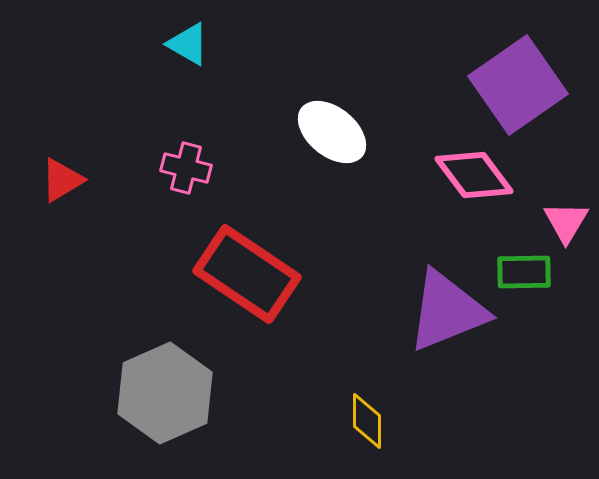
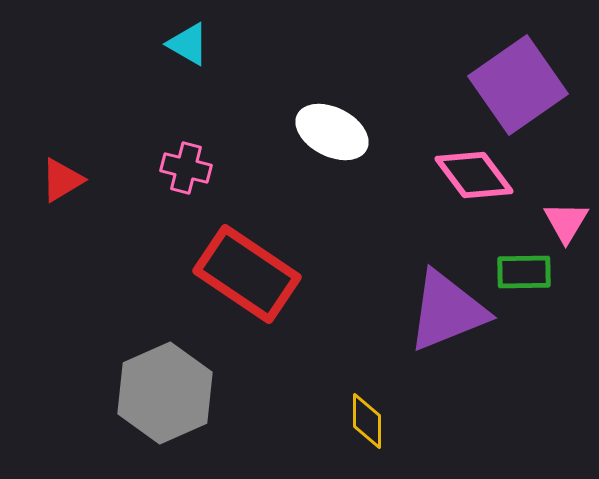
white ellipse: rotated 12 degrees counterclockwise
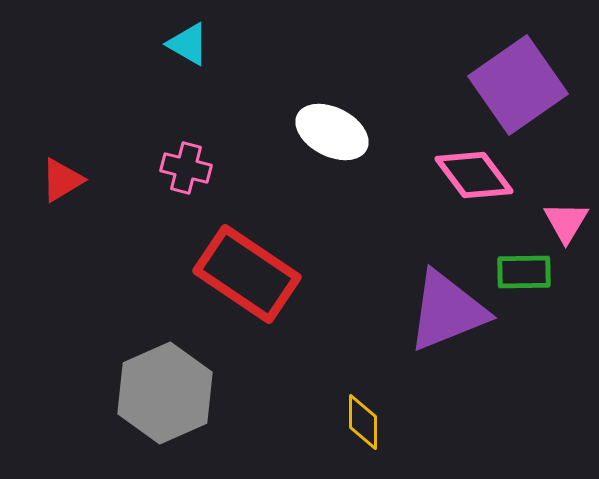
yellow diamond: moved 4 px left, 1 px down
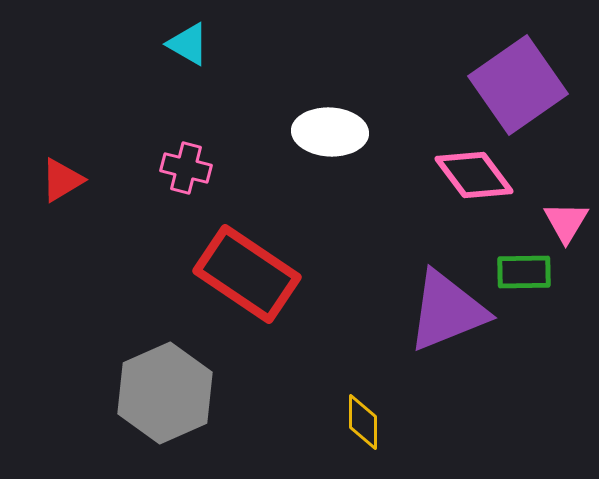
white ellipse: moved 2 px left; rotated 24 degrees counterclockwise
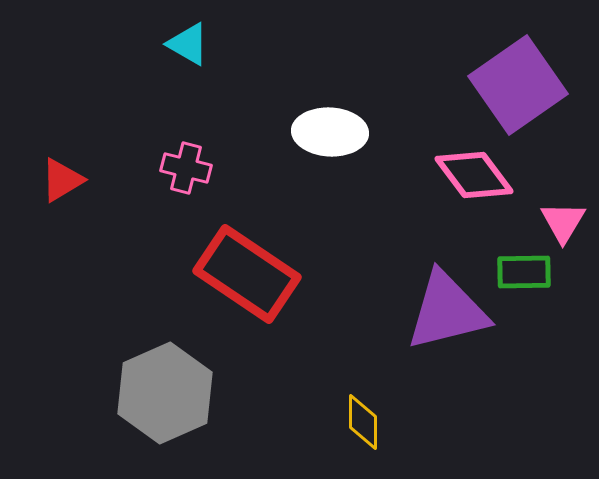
pink triangle: moved 3 px left
purple triangle: rotated 8 degrees clockwise
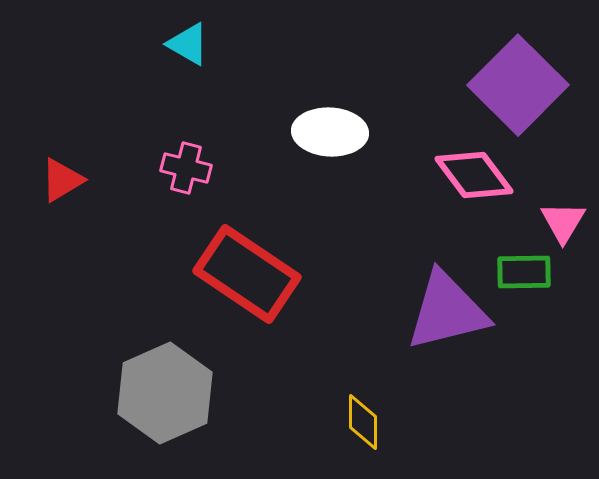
purple square: rotated 10 degrees counterclockwise
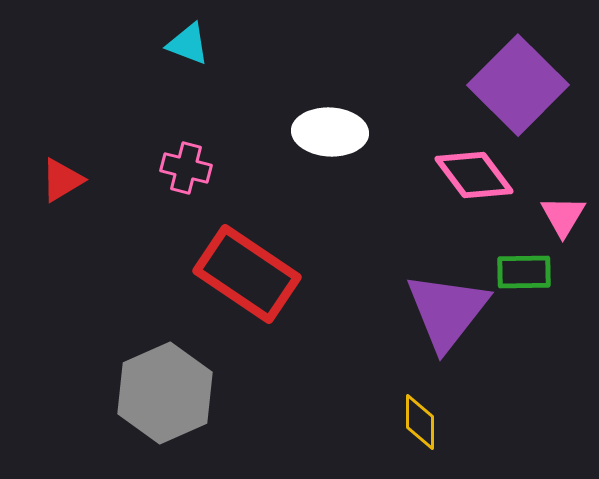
cyan triangle: rotated 9 degrees counterclockwise
pink triangle: moved 6 px up
purple triangle: rotated 38 degrees counterclockwise
yellow diamond: moved 57 px right
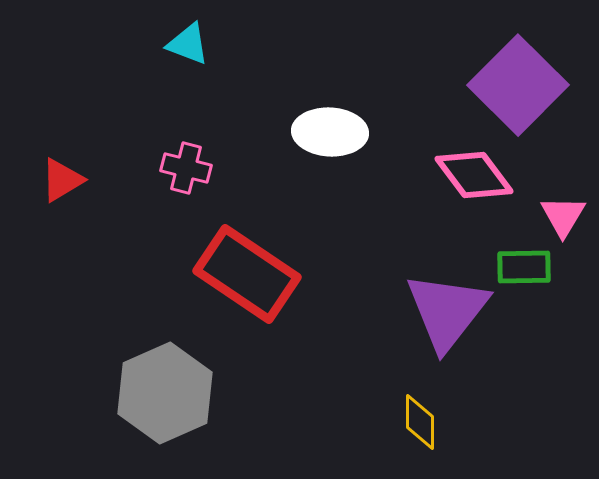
green rectangle: moved 5 px up
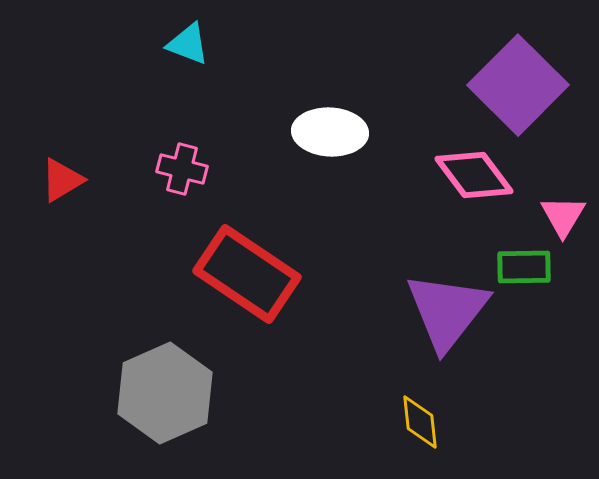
pink cross: moved 4 px left, 1 px down
yellow diamond: rotated 6 degrees counterclockwise
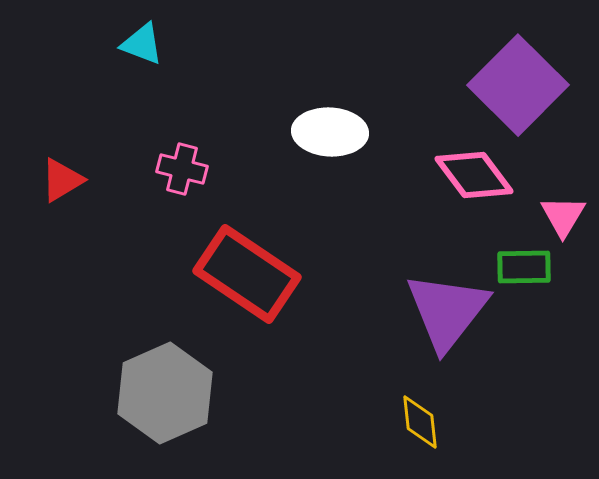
cyan triangle: moved 46 px left
